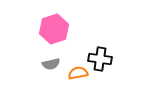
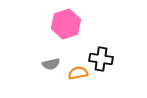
pink hexagon: moved 12 px right, 5 px up
black cross: moved 1 px right
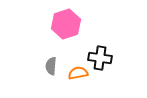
black cross: moved 1 px left, 1 px up
gray semicircle: moved 2 px down; rotated 108 degrees clockwise
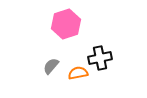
black cross: rotated 20 degrees counterclockwise
gray semicircle: rotated 36 degrees clockwise
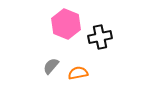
pink hexagon: rotated 20 degrees counterclockwise
black cross: moved 21 px up
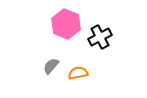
black cross: rotated 15 degrees counterclockwise
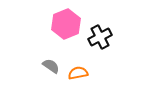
pink hexagon: rotated 16 degrees clockwise
gray semicircle: rotated 84 degrees clockwise
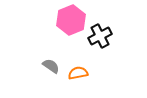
pink hexagon: moved 5 px right, 4 px up
black cross: moved 1 px up
